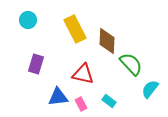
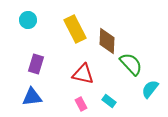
blue triangle: moved 26 px left
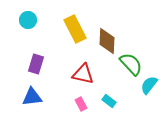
cyan semicircle: moved 1 px left, 4 px up
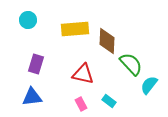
yellow rectangle: rotated 68 degrees counterclockwise
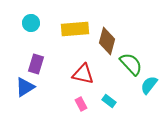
cyan circle: moved 3 px right, 3 px down
brown diamond: rotated 12 degrees clockwise
blue triangle: moved 7 px left, 10 px up; rotated 25 degrees counterclockwise
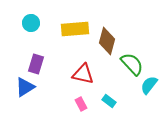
green semicircle: moved 1 px right
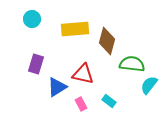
cyan circle: moved 1 px right, 4 px up
green semicircle: rotated 40 degrees counterclockwise
blue triangle: moved 32 px right
